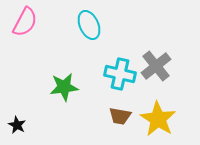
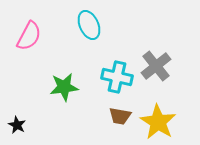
pink semicircle: moved 4 px right, 14 px down
cyan cross: moved 3 px left, 3 px down
yellow star: moved 3 px down
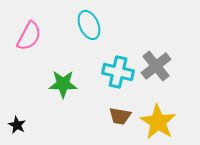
cyan cross: moved 1 px right, 5 px up
green star: moved 1 px left, 3 px up; rotated 8 degrees clockwise
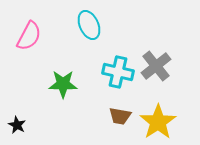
yellow star: rotated 6 degrees clockwise
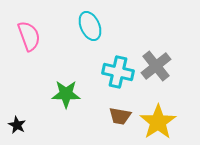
cyan ellipse: moved 1 px right, 1 px down
pink semicircle: rotated 48 degrees counterclockwise
green star: moved 3 px right, 10 px down
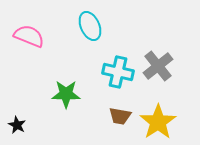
pink semicircle: rotated 48 degrees counterclockwise
gray cross: moved 2 px right
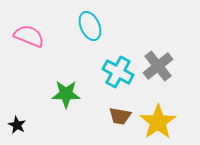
cyan cross: rotated 16 degrees clockwise
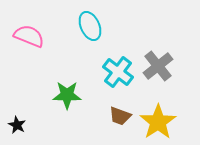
cyan cross: rotated 8 degrees clockwise
green star: moved 1 px right, 1 px down
brown trapezoid: rotated 10 degrees clockwise
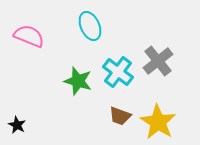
gray cross: moved 5 px up
green star: moved 11 px right, 14 px up; rotated 16 degrees clockwise
yellow star: rotated 6 degrees counterclockwise
